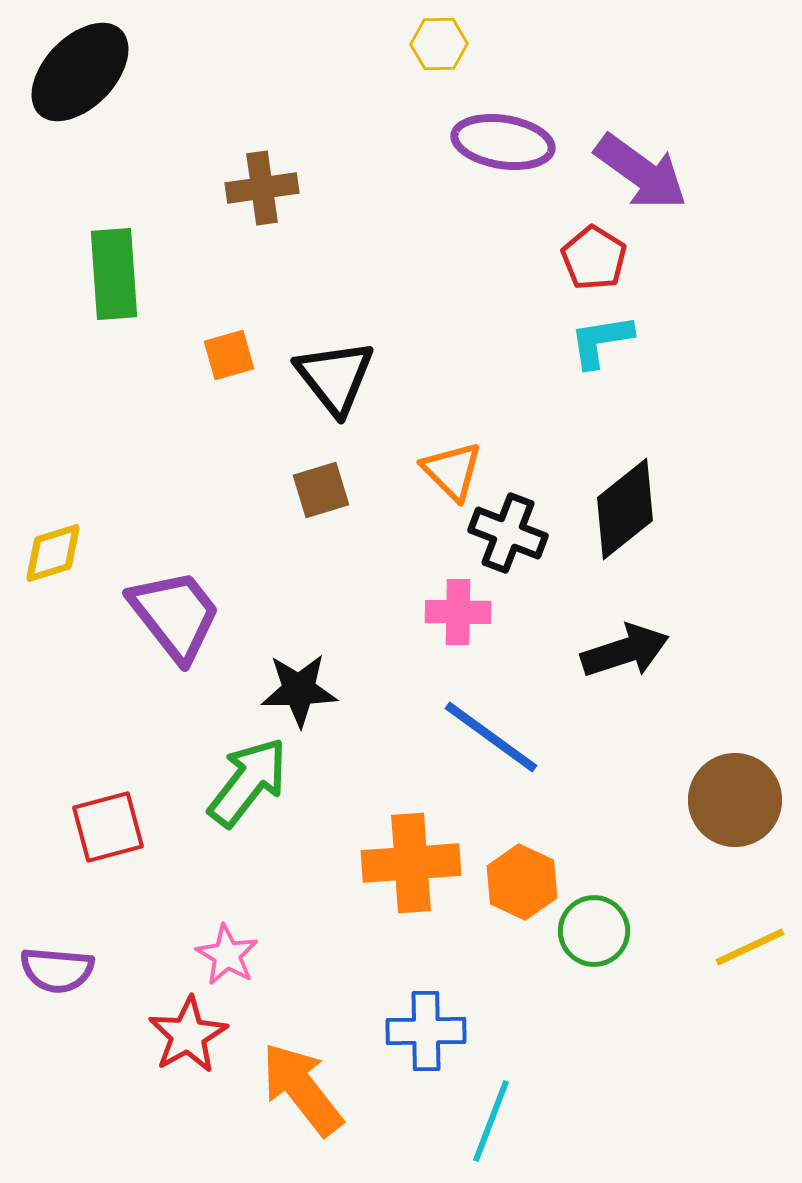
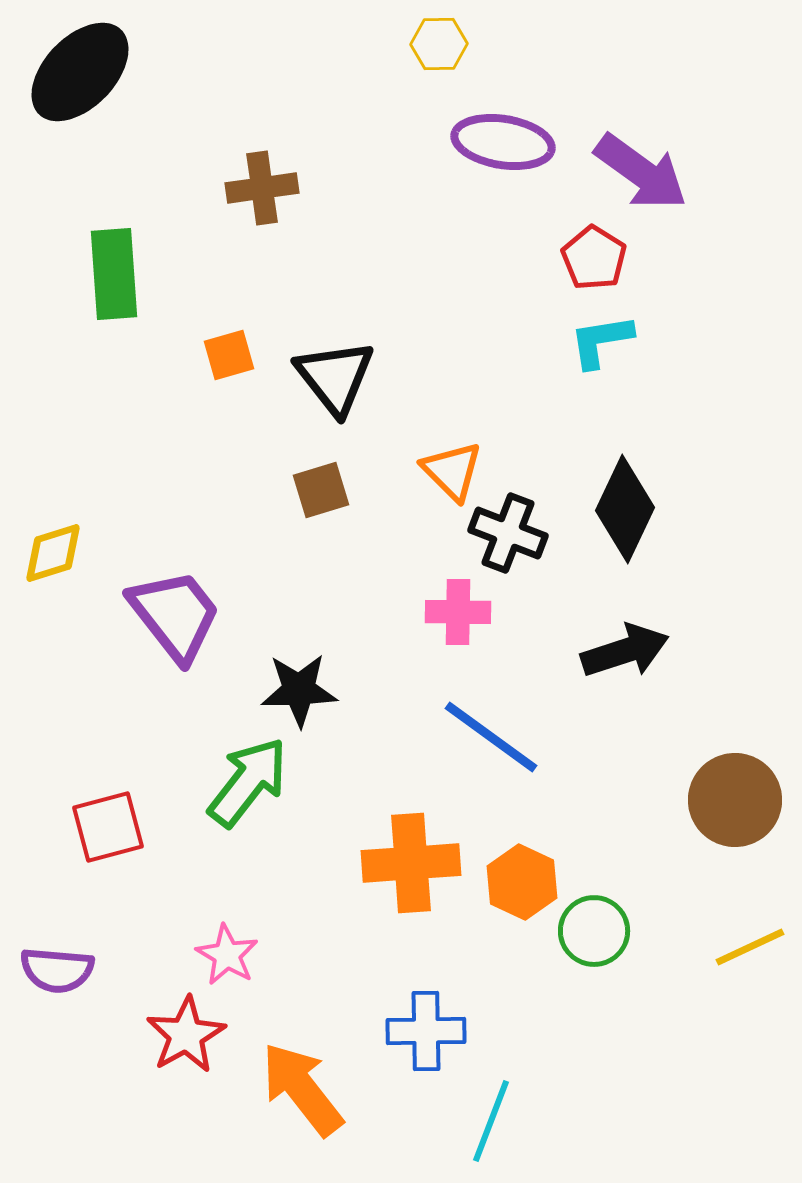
black diamond: rotated 26 degrees counterclockwise
red star: moved 2 px left
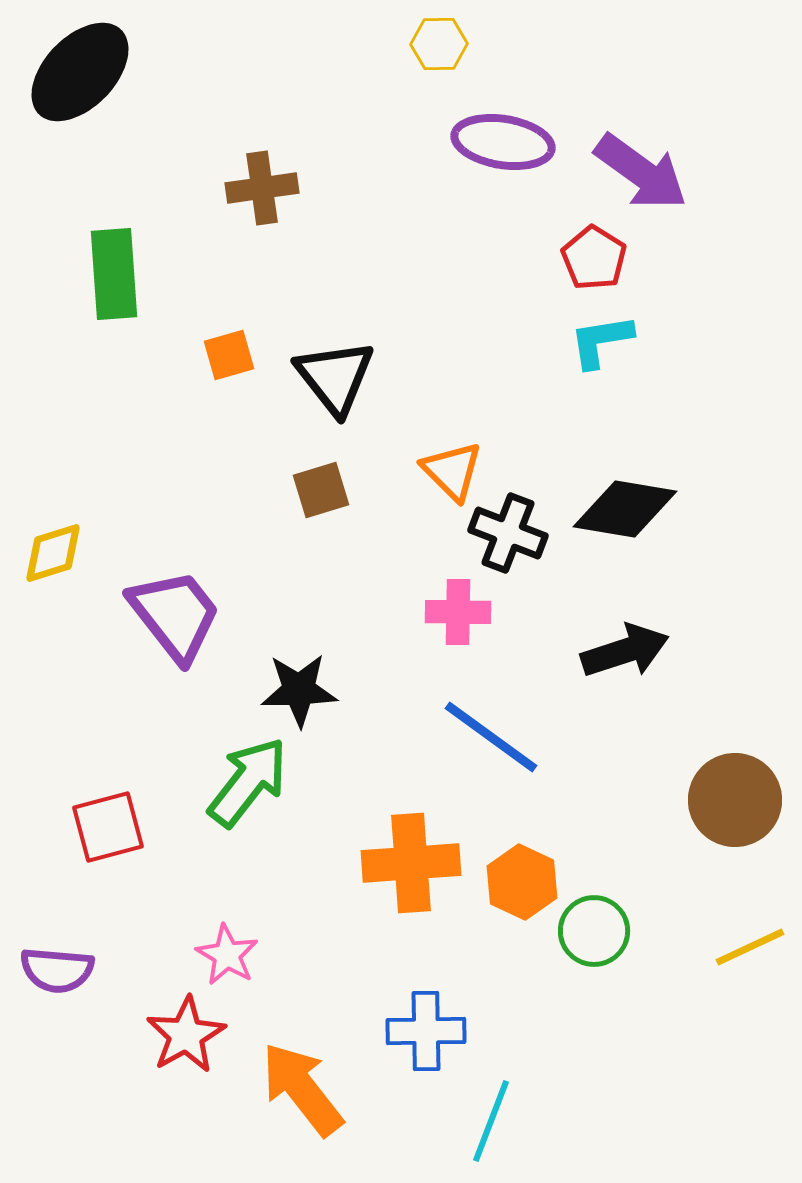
black diamond: rotated 74 degrees clockwise
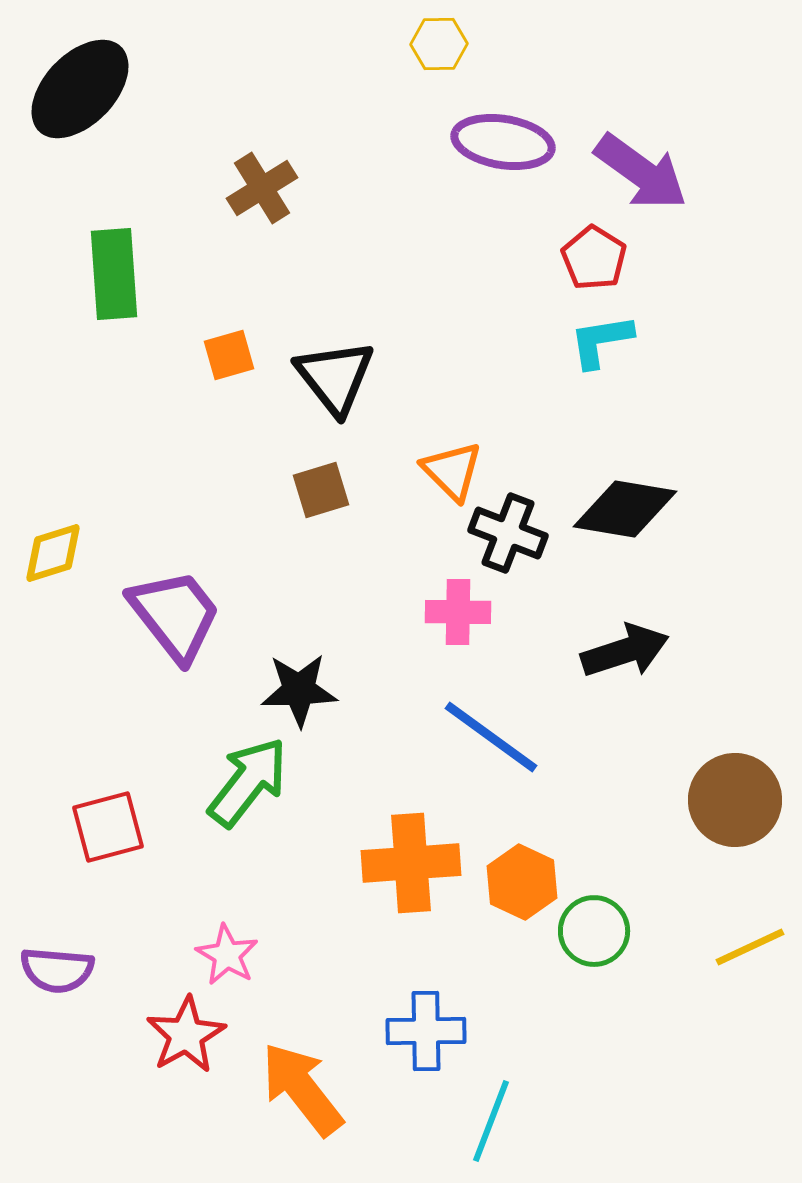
black ellipse: moved 17 px down
brown cross: rotated 24 degrees counterclockwise
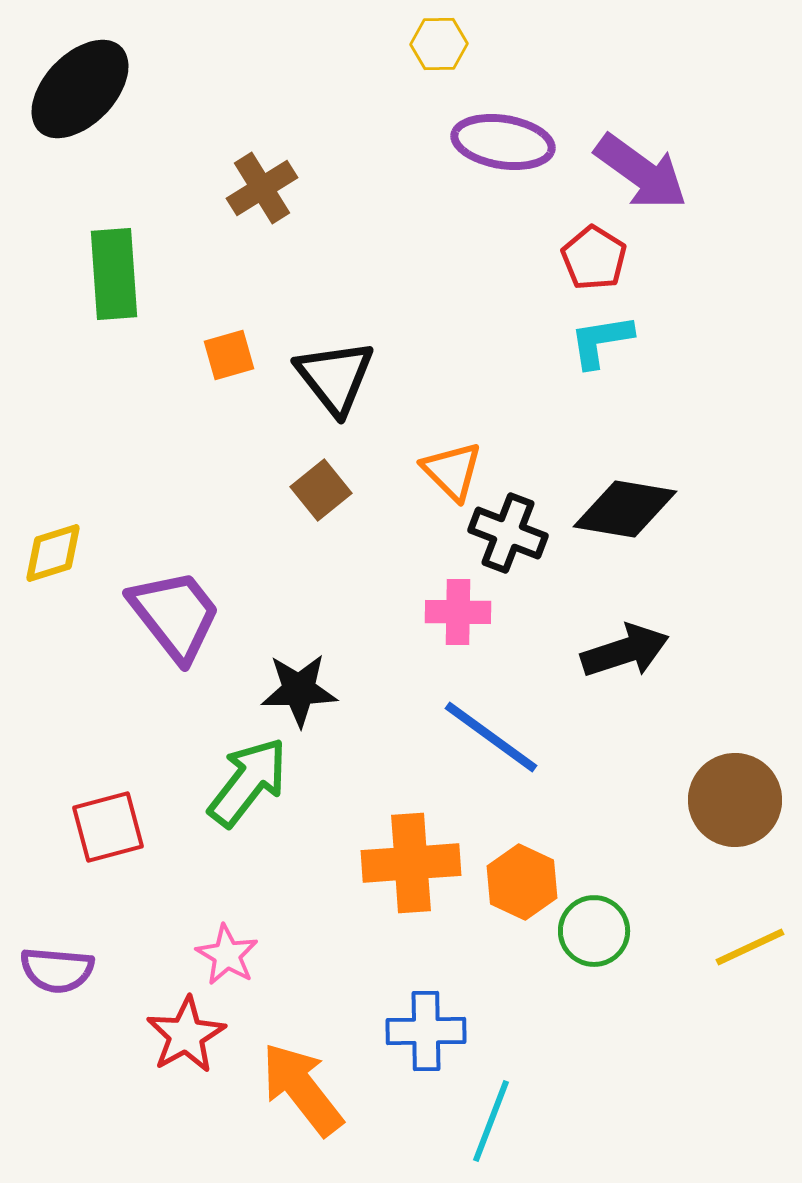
brown square: rotated 22 degrees counterclockwise
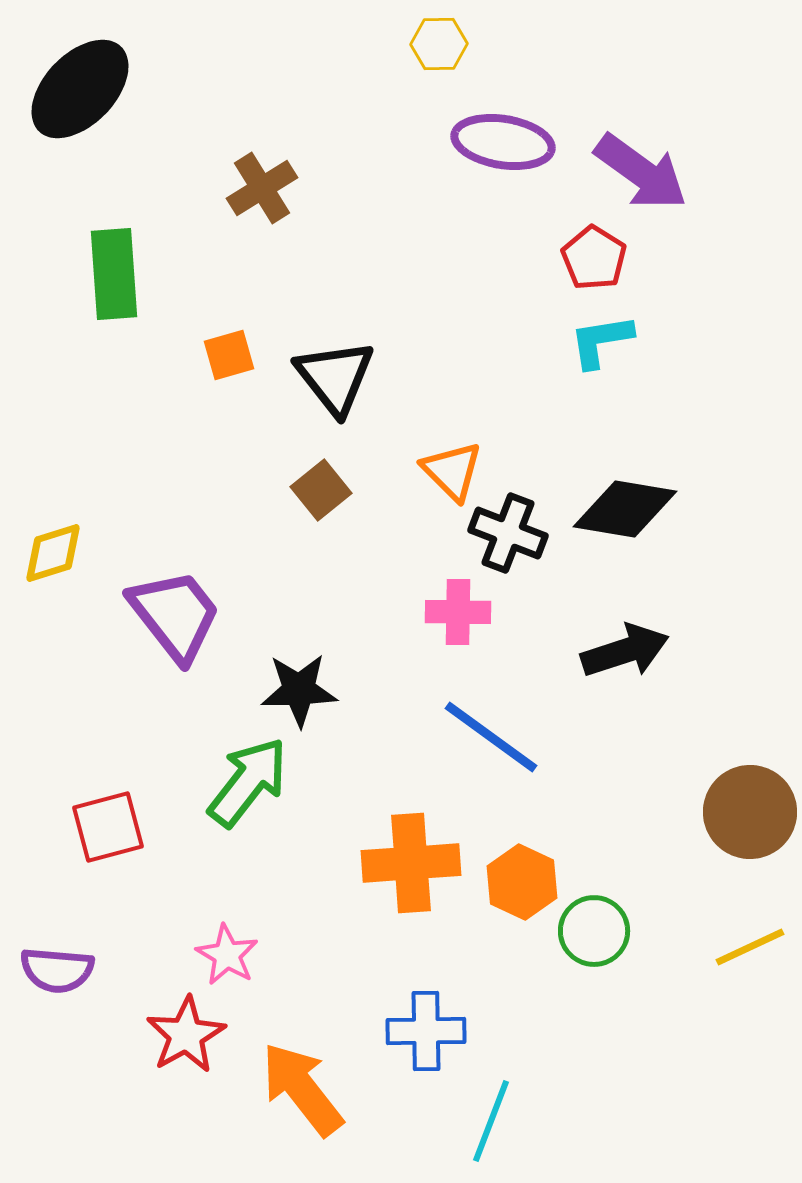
brown circle: moved 15 px right, 12 px down
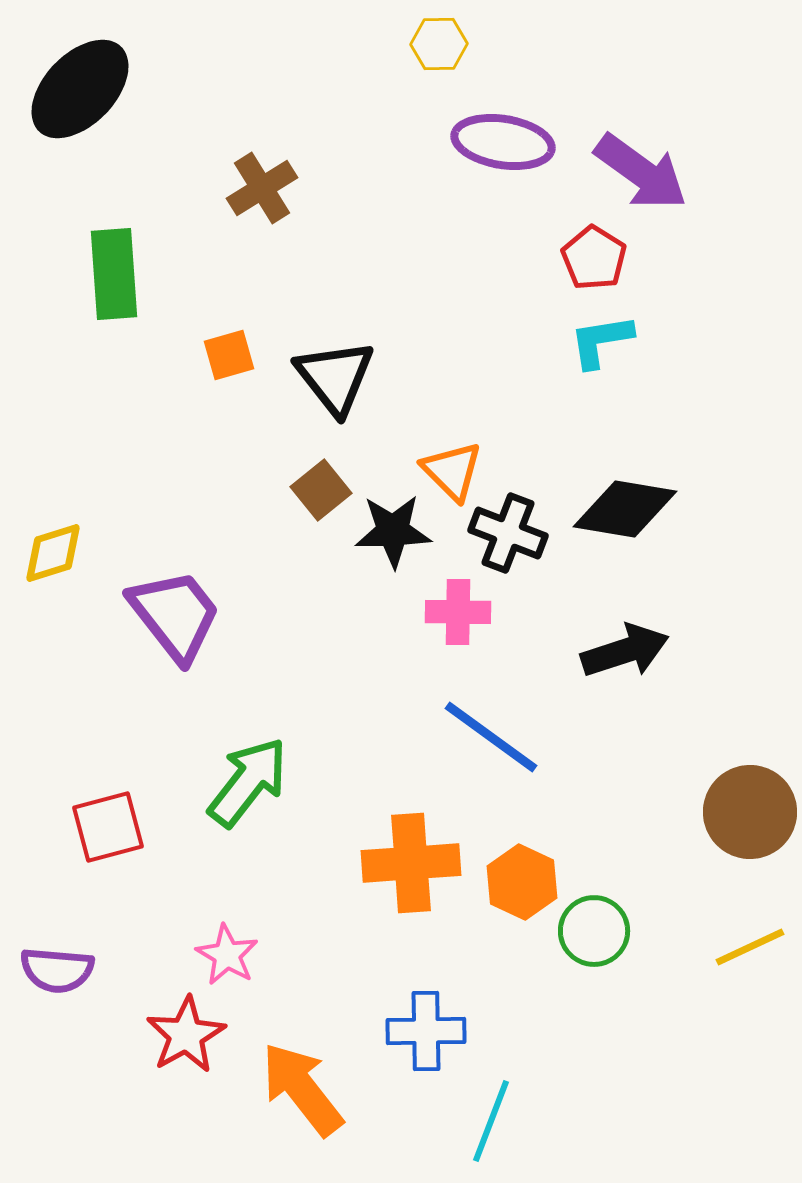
black star: moved 94 px right, 159 px up
